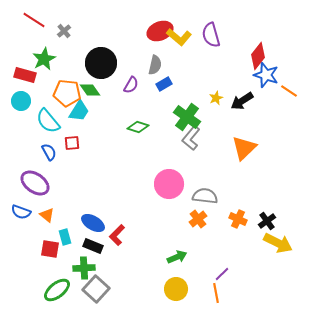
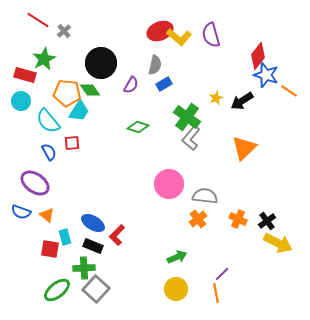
red line at (34, 20): moved 4 px right
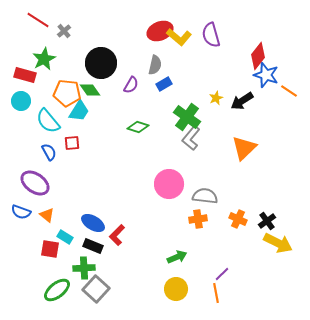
orange cross at (198, 219): rotated 30 degrees clockwise
cyan rectangle at (65, 237): rotated 42 degrees counterclockwise
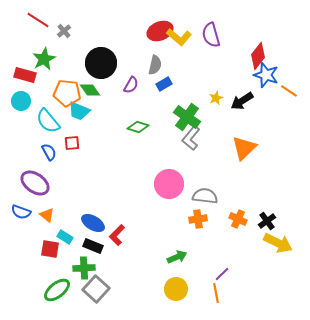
cyan trapezoid at (79, 111): rotated 80 degrees clockwise
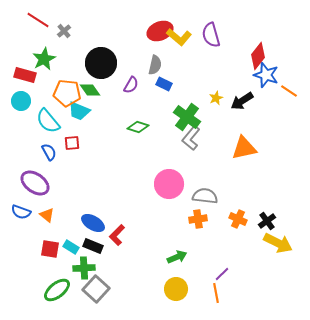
blue rectangle at (164, 84): rotated 56 degrees clockwise
orange triangle at (244, 148): rotated 32 degrees clockwise
cyan rectangle at (65, 237): moved 6 px right, 10 px down
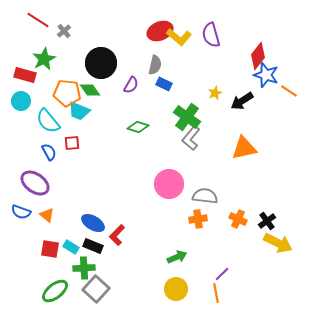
yellow star at (216, 98): moved 1 px left, 5 px up
green ellipse at (57, 290): moved 2 px left, 1 px down
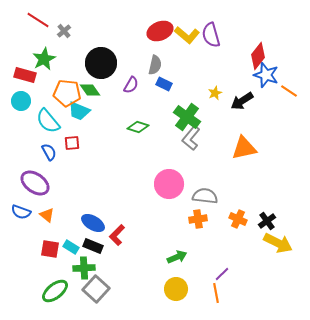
yellow L-shape at (179, 37): moved 8 px right, 2 px up
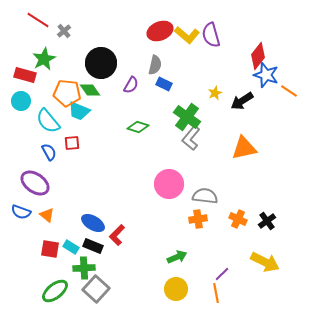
yellow arrow at (278, 243): moved 13 px left, 19 px down
